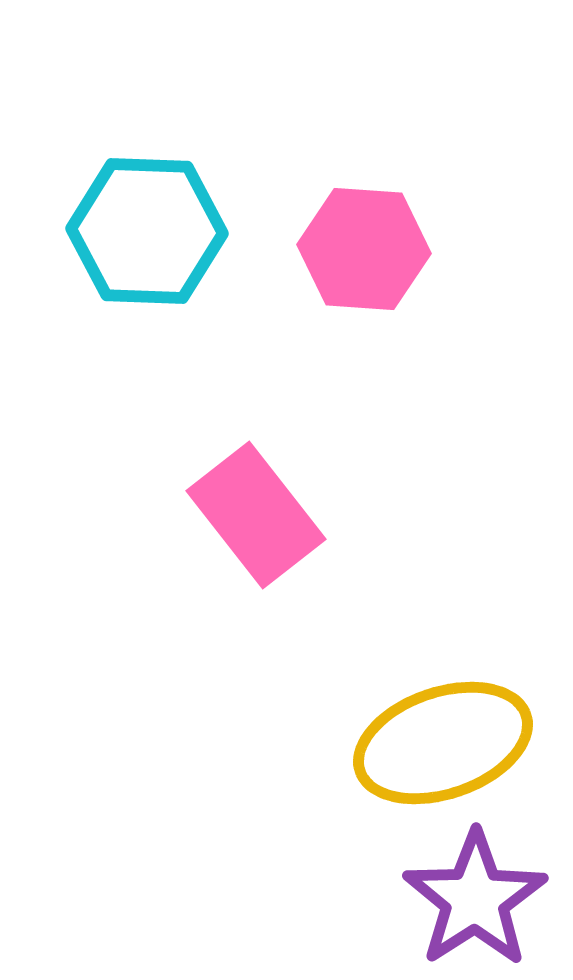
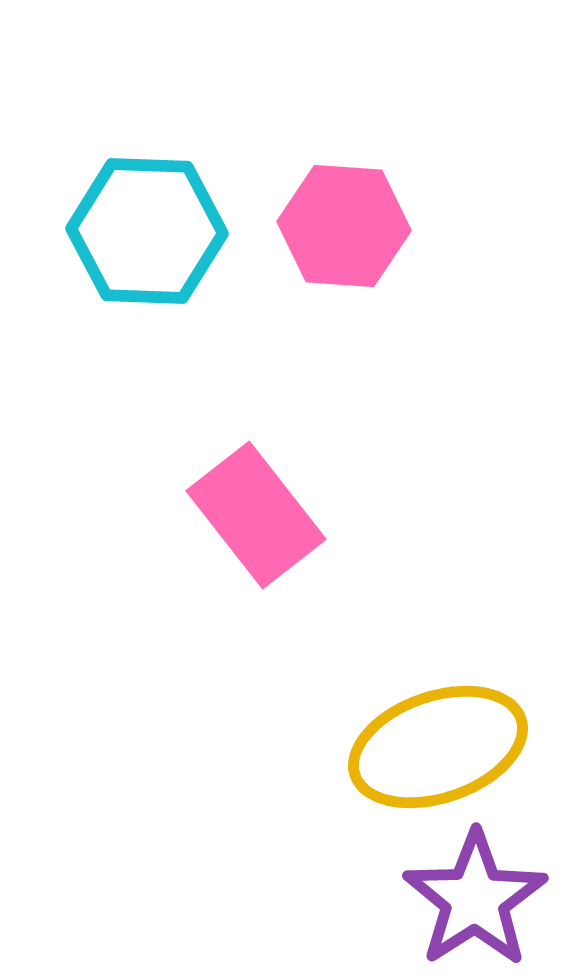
pink hexagon: moved 20 px left, 23 px up
yellow ellipse: moved 5 px left, 4 px down
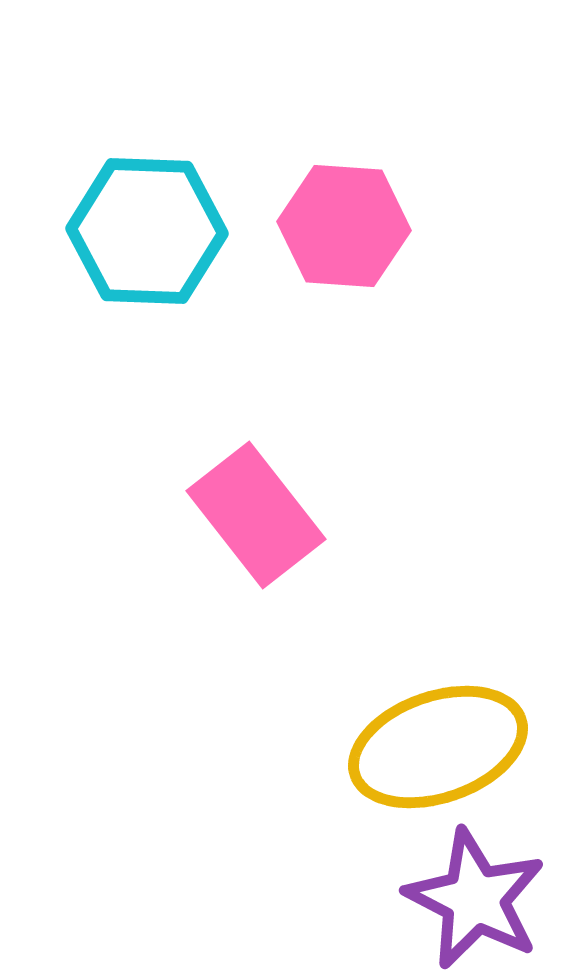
purple star: rotated 12 degrees counterclockwise
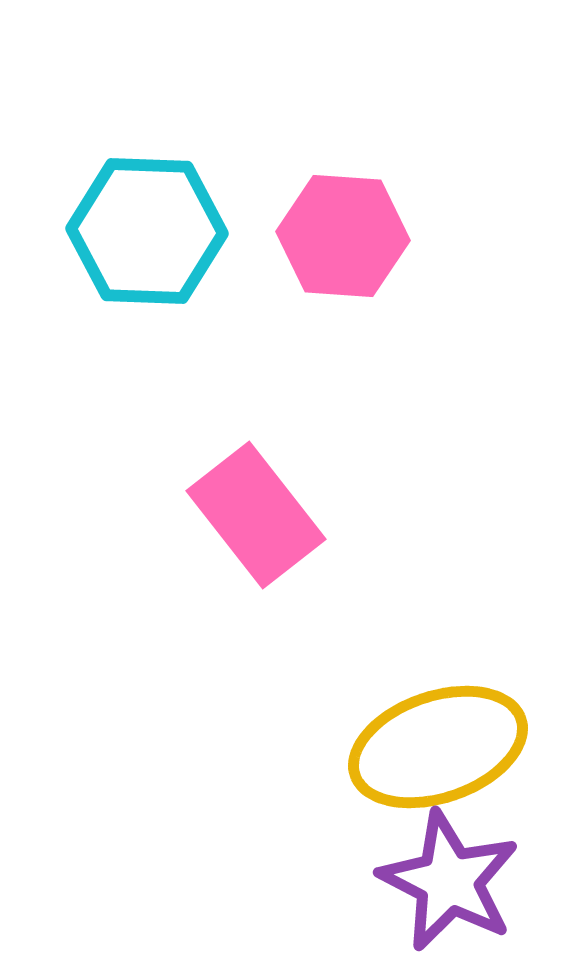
pink hexagon: moved 1 px left, 10 px down
purple star: moved 26 px left, 18 px up
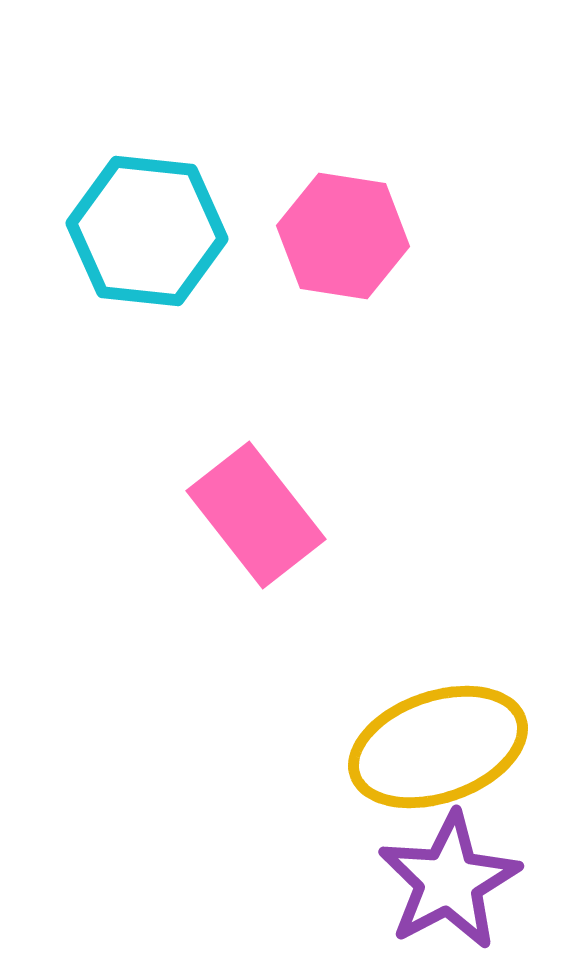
cyan hexagon: rotated 4 degrees clockwise
pink hexagon: rotated 5 degrees clockwise
purple star: rotated 17 degrees clockwise
